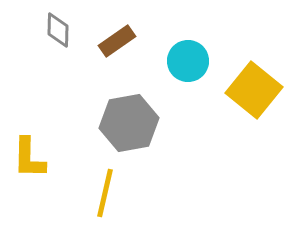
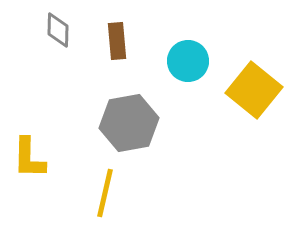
brown rectangle: rotated 60 degrees counterclockwise
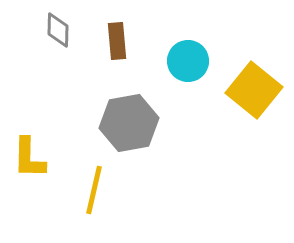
yellow line: moved 11 px left, 3 px up
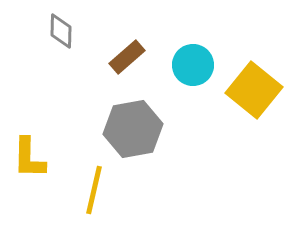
gray diamond: moved 3 px right, 1 px down
brown rectangle: moved 10 px right, 16 px down; rotated 54 degrees clockwise
cyan circle: moved 5 px right, 4 px down
gray hexagon: moved 4 px right, 6 px down
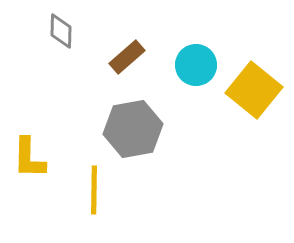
cyan circle: moved 3 px right
yellow line: rotated 12 degrees counterclockwise
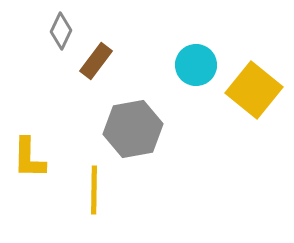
gray diamond: rotated 24 degrees clockwise
brown rectangle: moved 31 px left, 4 px down; rotated 12 degrees counterclockwise
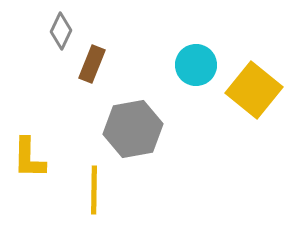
brown rectangle: moved 4 px left, 3 px down; rotated 15 degrees counterclockwise
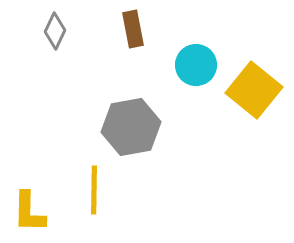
gray diamond: moved 6 px left
brown rectangle: moved 41 px right, 35 px up; rotated 33 degrees counterclockwise
gray hexagon: moved 2 px left, 2 px up
yellow L-shape: moved 54 px down
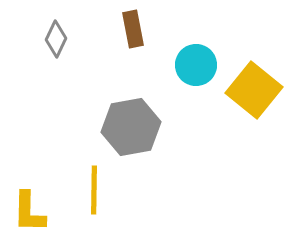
gray diamond: moved 1 px right, 8 px down
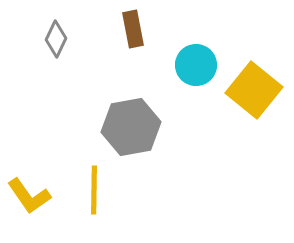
yellow L-shape: moved 16 px up; rotated 36 degrees counterclockwise
